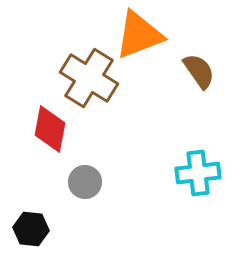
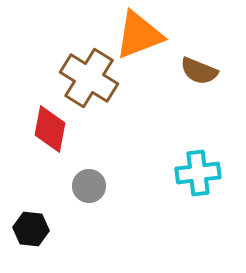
brown semicircle: rotated 147 degrees clockwise
gray circle: moved 4 px right, 4 px down
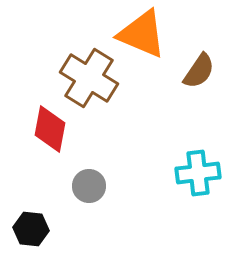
orange triangle: moved 3 px right, 1 px up; rotated 44 degrees clockwise
brown semicircle: rotated 78 degrees counterclockwise
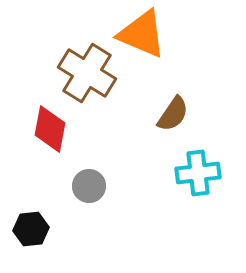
brown semicircle: moved 26 px left, 43 px down
brown cross: moved 2 px left, 5 px up
black hexagon: rotated 12 degrees counterclockwise
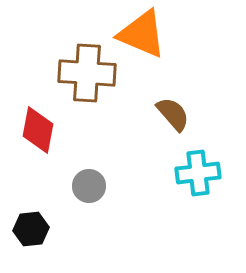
brown cross: rotated 28 degrees counterclockwise
brown semicircle: rotated 75 degrees counterclockwise
red diamond: moved 12 px left, 1 px down
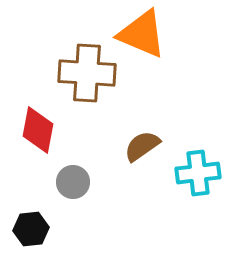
brown semicircle: moved 31 px left, 32 px down; rotated 84 degrees counterclockwise
gray circle: moved 16 px left, 4 px up
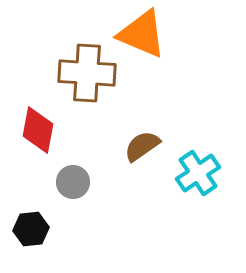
cyan cross: rotated 27 degrees counterclockwise
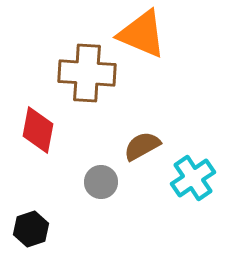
brown semicircle: rotated 6 degrees clockwise
cyan cross: moved 5 px left, 5 px down
gray circle: moved 28 px right
black hexagon: rotated 12 degrees counterclockwise
